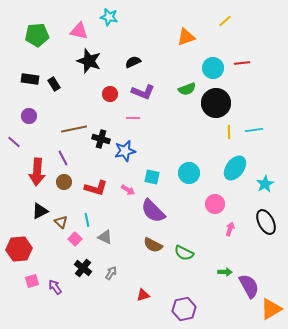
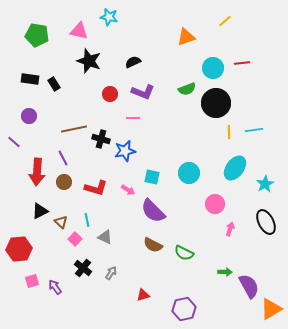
green pentagon at (37, 35): rotated 15 degrees clockwise
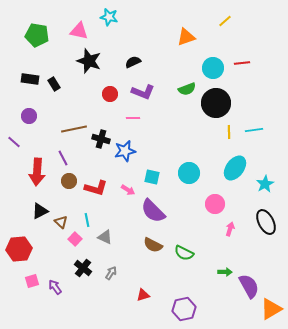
brown circle at (64, 182): moved 5 px right, 1 px up
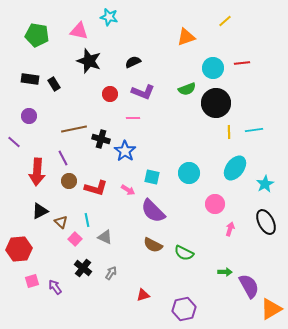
blue star at (125, 151): rotated 25 degrees counterclockwise
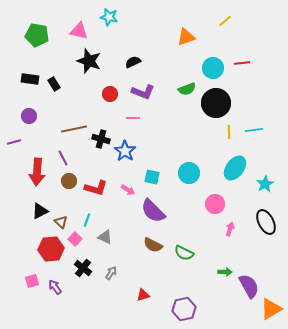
purple line at (14, 142): rotated 56 degrees counterclockwise
cyan line at (87, 220): rotated 32 degrees clockwise
red hexagon at (19, 249): moved 32 px right
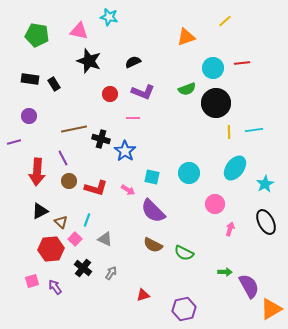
gray triangle at (105, 237): moved 2 px down
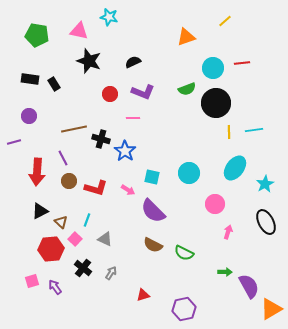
pink arrow at (230, 229): moved 2 px left, 3 px down
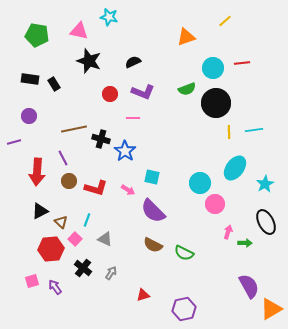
cyan circle at (189, 173): moved 11 px right, 10 px down
green arrow at (225, 272): moved 20 px right, 29 px up
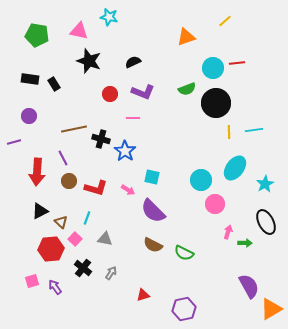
red line at (242, 63): moved 5 px left
cyan circle at (200, 183): moved 1 px right, 3 px up
cyan line at (87, 220): moved 2 px up
gray triangle at (105, 239): rotated 14 degrees counterclockwise
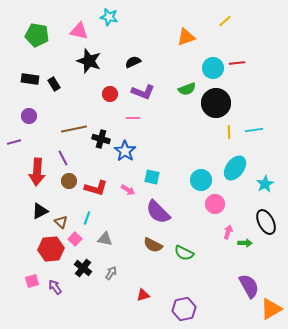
purple semicircle at (153, 211): moved 5 px right, 1 px down
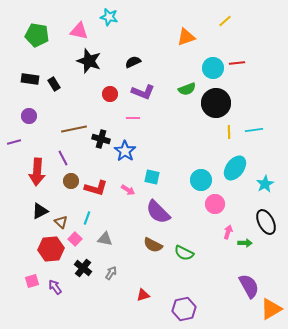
brown circle at (69, 181): moved 2 px right
